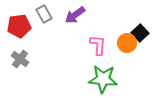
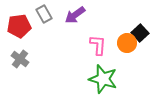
green star: rotated 12 degrees clockwise
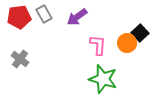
purple arrow: moved 2 px right, 2 px down
red pentagon: moved 9 px up
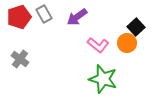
red pentagon: rotated 10 degrees counterclockwise
black square: moved 4 px left, 6 px up
pink L-shape: rotated 125 degrees clockwise
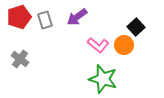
gray rectangle: moved 1 px right, 6 px down; rotated 12 degrees clockwise
orange circle: moved 3 px left, 2 px down
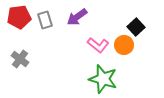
red pentagon: rotated 10 degrees clockwise
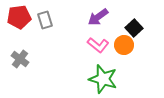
purple arrow: moved 21 px right
black square: moved 2 px left, 1 px down
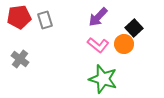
purple arrow: rotated 10 degrees counterclockwise
orange circle: moved 1 px up
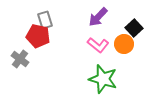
red pentagon: moved 19 px right, 19 px down; rotated 20 degrees clockwise
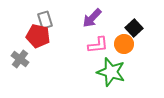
purple arrow: moved 6 px left, 1 px down
pink L-shape: rotated 45 degrees counterclockwise
green star: moved 8 px right, 7 px up
